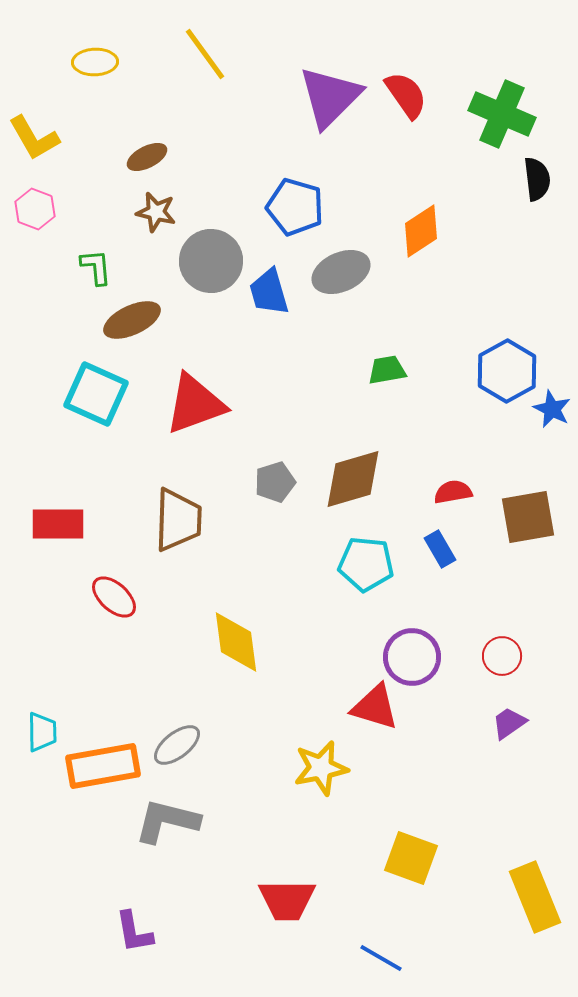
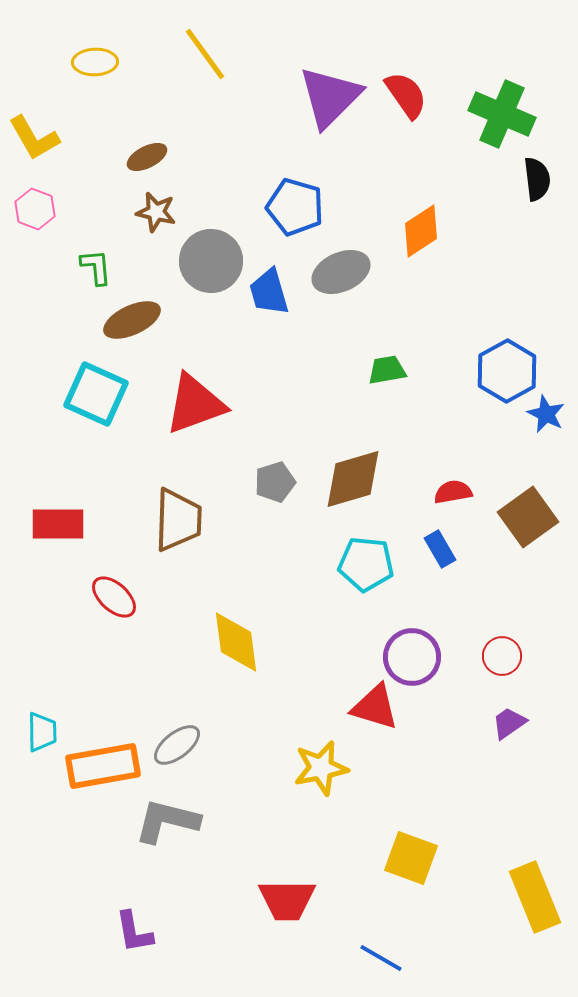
blue star at (552, 409): moved 6 px left, 5 px down
brown square at (528, 517): rotated 26 degrees counterclockwise
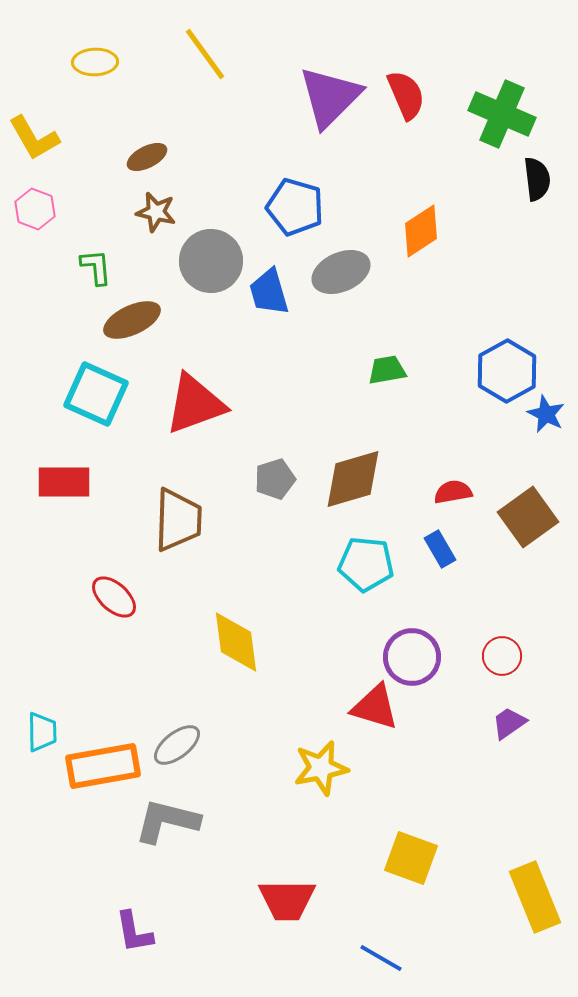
red semicircle at (406, 95): rotated 12 degrees clockwise
gray pentagon at (275, 482): moved 3 px up
red rectangle at (58, 524): moved 6 px right, 42 px up
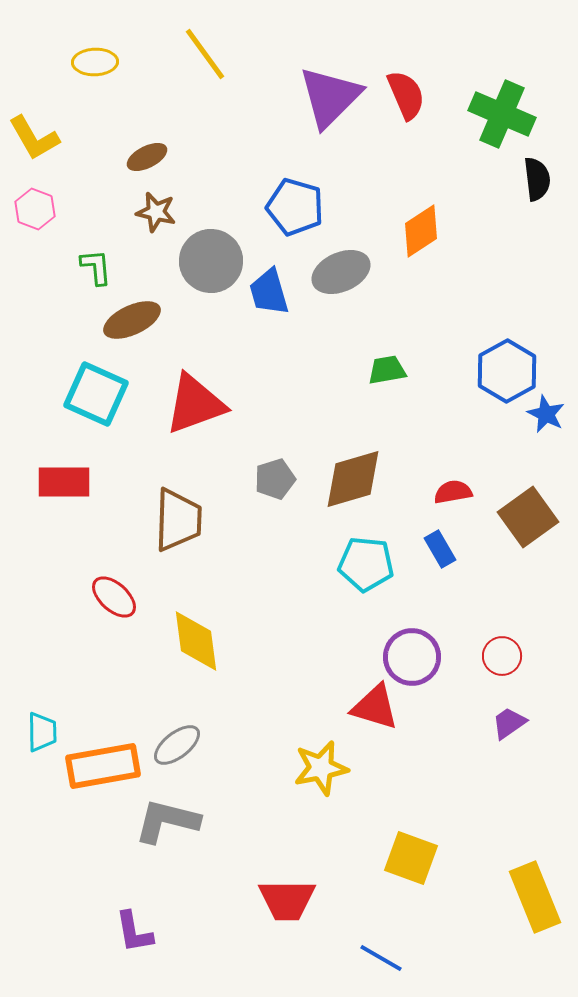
yellow diamond at (236, 642): moved 40 px left, 1 px up
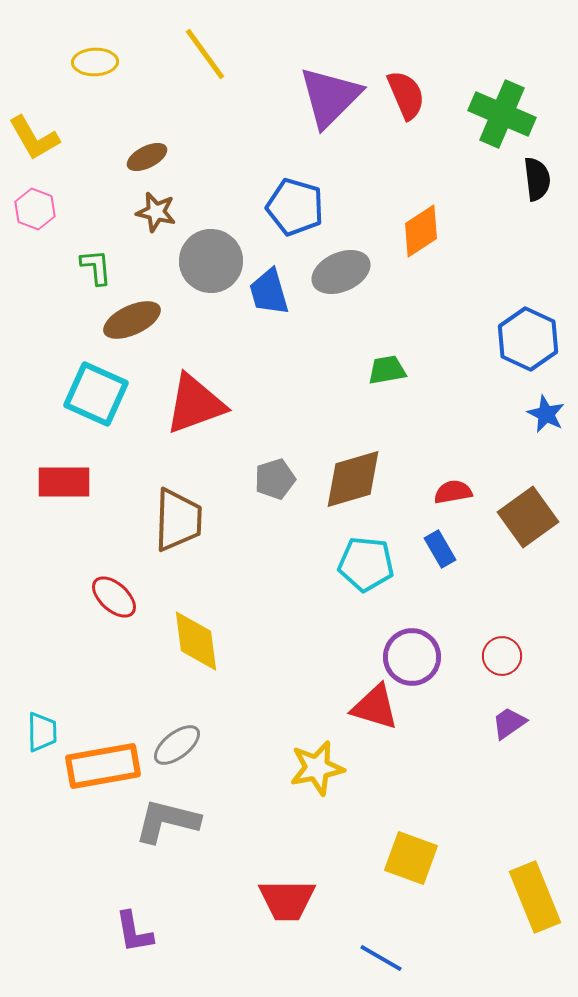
blue hexagon at (507, 371): moved 21 px right, 32 px up; rotated 6 degrees counterclockwise
yellow star at (321, 768): moved 4 px left
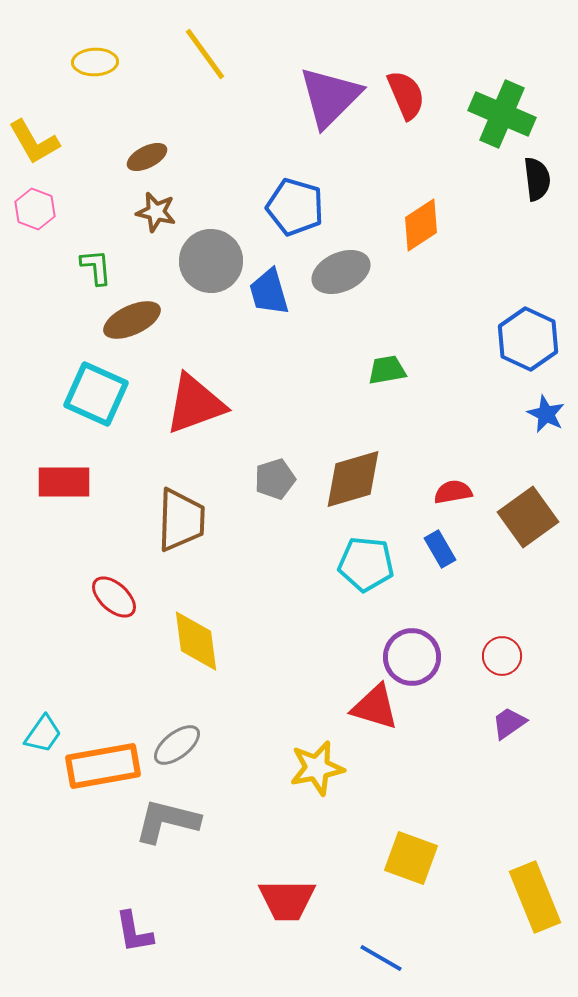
yellow L-shape at (34, 138): moved 4 px down
orange diamond at (421, 231): moved 6 px up
brown trapezoid at (178, 520): moved 3 px right
cyan trapezoid at (42, 732): moved 1 px right, 2 px down; rotated 36 degrees clockwise
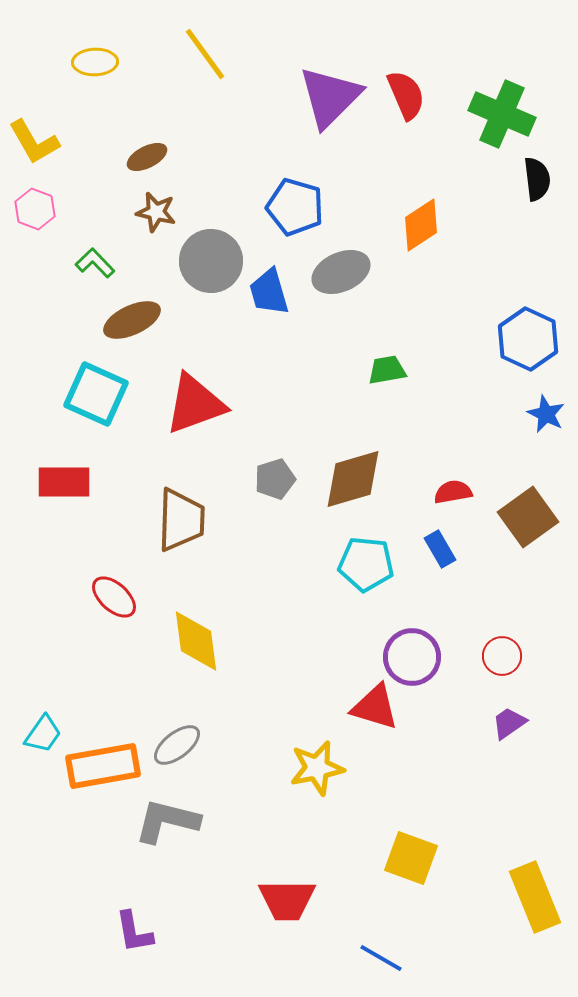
green L-shape at (96, 267): moved 1 px left, 4 px up; rotated 39 degrees counterclockwise
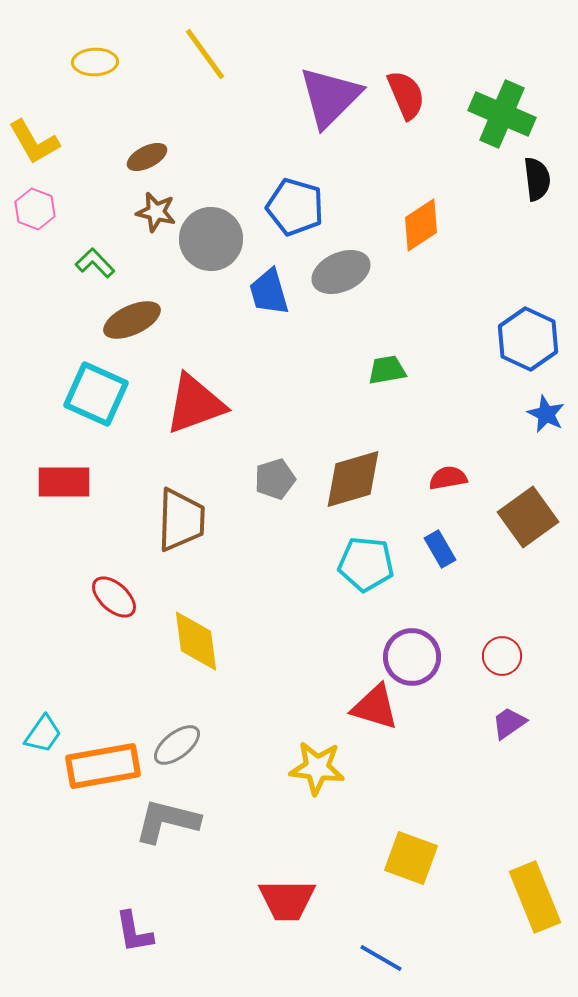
gray circle at (211, 261): moved 22 px up
red semicircle at (453, 492): moved 5 px left, 14 px up
yellow star at (317, 768): rotated 18 degrees clockwise
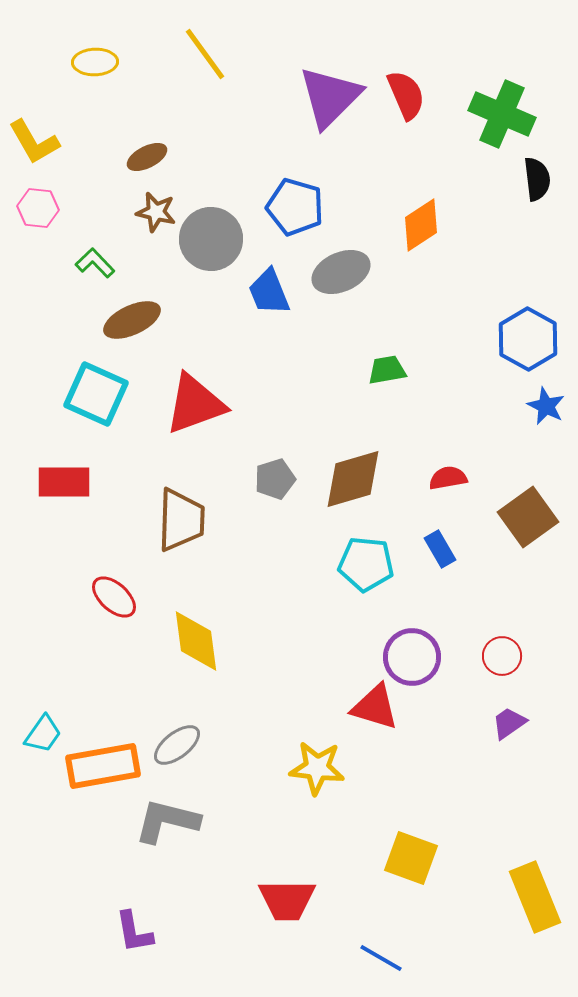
pink hexagon at (35, 209): moved 3 px right, 1 px up; rotated 15 degrees counterclockwise
blue trapezoid at (269, 292): rotated 6 degrees counterclockwise
blue hexagon at (528, 339): rotated 4 degrees clockwise
blue star at (546, 414): moved 8 px up
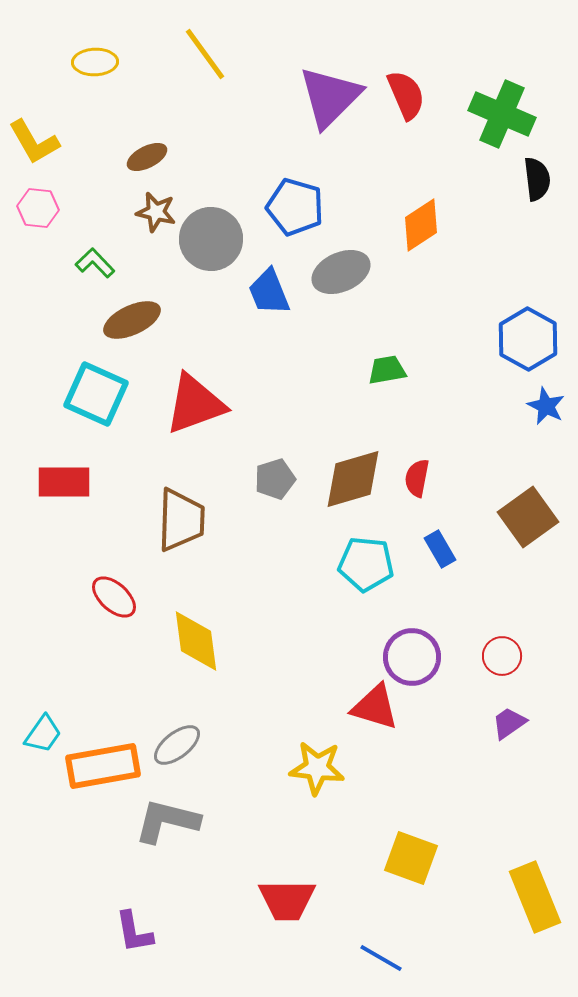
red semicircle at (448, 478): moved 31 px left; rotated 69 degrees counterclockwise
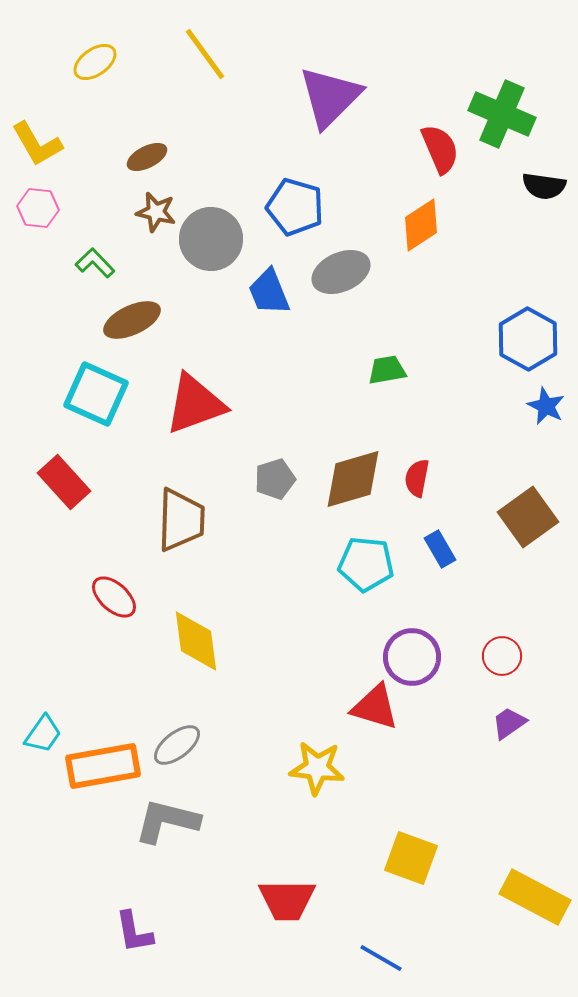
yellow ellipse at (95, 62): rotated 33 degrees counterclockwise
red semicircle at (406, 95): moved 34 px right, 54 px down
yellow L-shape at (34, 142): moved 3 px right, 2 px down
black semicircle at (537, 179): moved 7 px right, 7 px down; rotated 105 degrees clockwise
red rectangle at (64, 482): rotated 48 degrees clockwise
yellow rectangle at (535, 897): rotated 40 degrees counterclockwise
